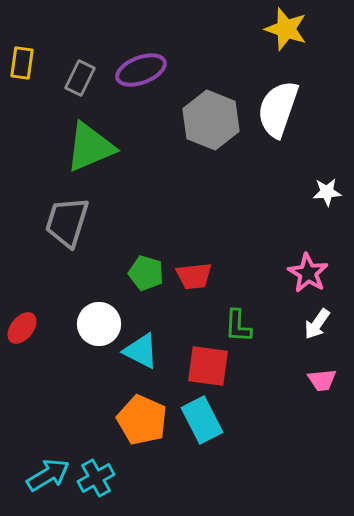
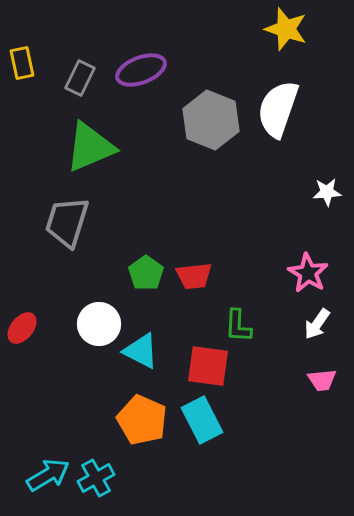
yellow rectangle: rotated 20 degrees counterclockwise
green pentagon: rotated 20 degrees clockwise
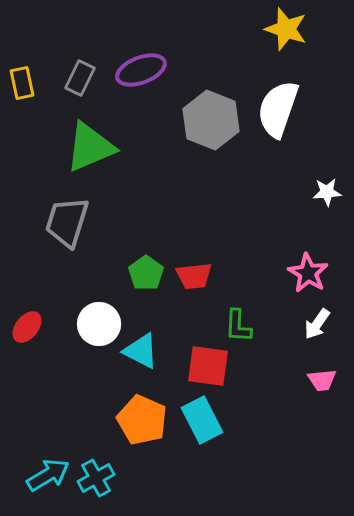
yellow rectangle: moved 20 px down
red ellipse: moved 5 px right, 1 px up
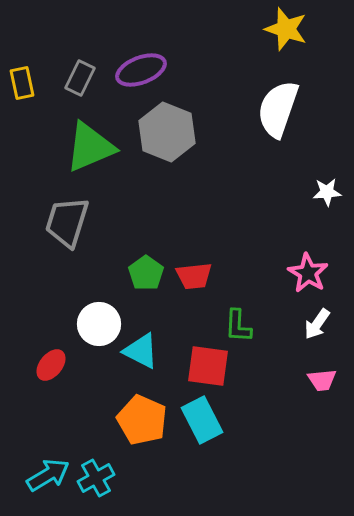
gray hexagon: moved 44 px left, 12 px down
red ellipse: moved 24 px right, 38 px down
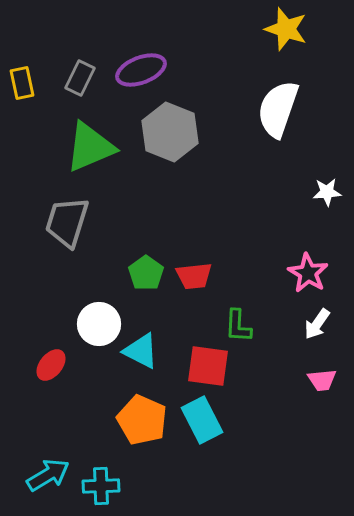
gray hexagon: moved 3 px right
cyan cross: moved 5 px right, 8 px down; rotated 27 degrees clockwise
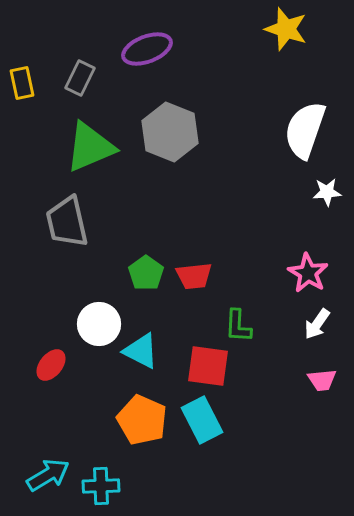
purple ellipse: moved 6 px right, 21 px up
white semicircle: moved 27 px right, 21 px down
gray trapezoid: rotated 30 degrees counterclockwise
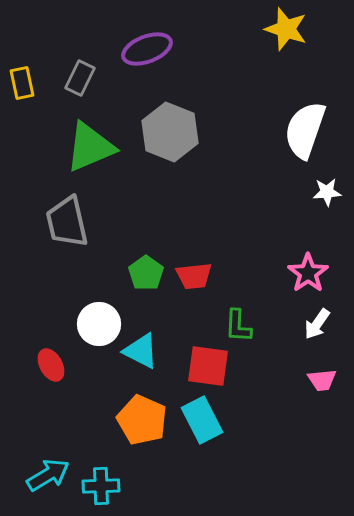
pink star: rotated 6 degrees clockwise
red ellipse: rotated 68 degrees counterclockwise
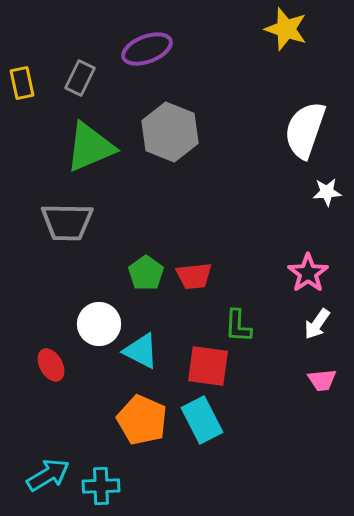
gray trapezoid: rotated 76 degrees counterclockwise
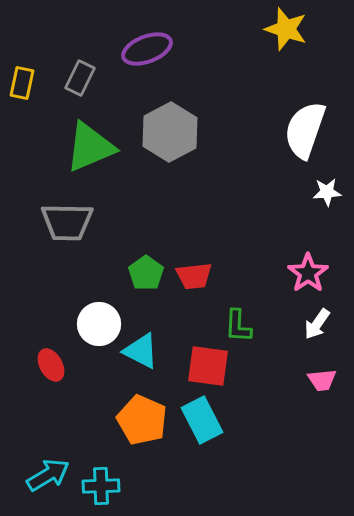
yellow rectangle: rotated 24 degrees clockwise
gray hexagon: rotated 10 degrees clockwise
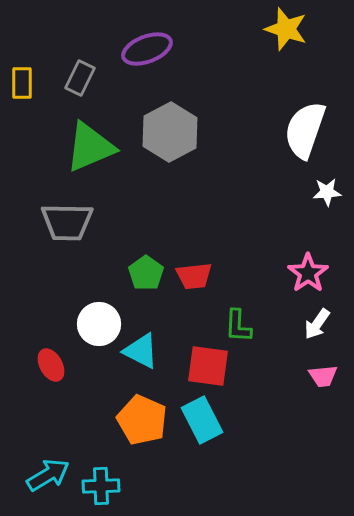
yellow rectangle: rotated 12 degrees counterclockwise
pink trapezoid: moved 1 px right, 4 px up
